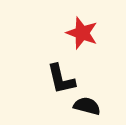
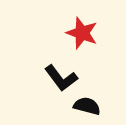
black L-shape: moved 1 px up; rotated 24 degrees counterclockwise
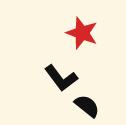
black semicircle: rotated 24 degrees clockwise
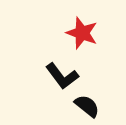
black L-shape: moved 1 px right, 2 px up
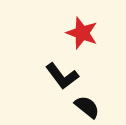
black semicircle: moved 1 px down
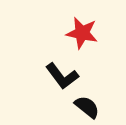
red star: rotated 8 degrees counterclockwise
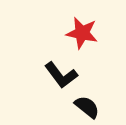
black L-shape: moved 1 px left, 1 px up
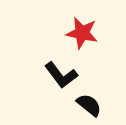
black semicircle: moved 2 px right, 2 px up
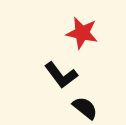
black semicircle: moved 4 px left, 3 px down
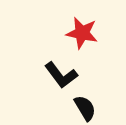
black semicircle: rotated 20 degrees clockwise
